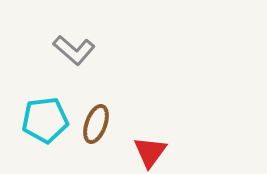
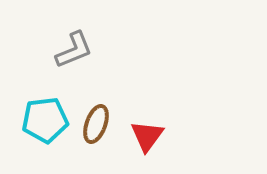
gray L-shape: rotated 63 degrees counterclockwise
red triangle: moved 3 px left, 16 px up
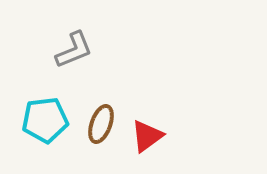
brown ellipse: moved 5 px right
red triangle: rotated 18 degrees clockwise
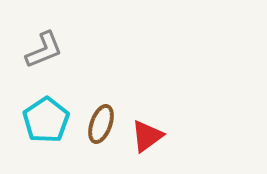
gray L-shape: moved 30 px left
cyan pentagon: moved 1 px right; rotated 27 degrees counterclockwise
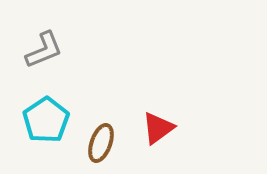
brown ellipse: moved 19 px down
red triangle: moved 11 px right, 8 px up
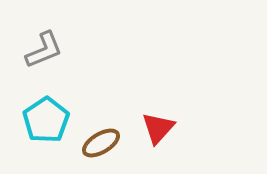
red triangle: rotated 12 degrees counterclockwise
brown ellipse: rotated 39 degrees clockwise
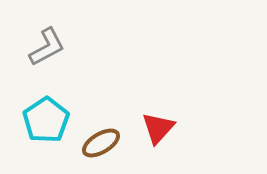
gray L-shape: moved 3 px right, 3 px up; rotated 6 degrees counterclockwise
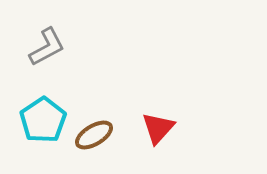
cyan pentagon: moved 3 px left
brown ellipse: moved 7 px left, 8 px up
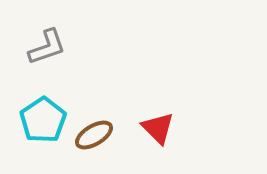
gray L-shape: rotated 9 degrees clockwise
red triangle: rotated 27 degrees counterclockwise
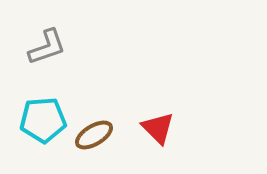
cyan pentagon: rotated 30 degrees clockwise
